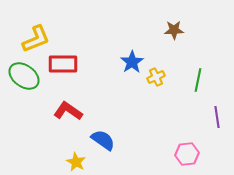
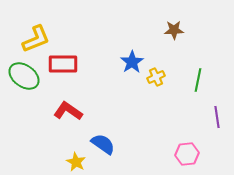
blue semicircle: moved 4 px down
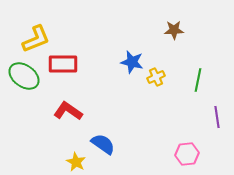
blue star: rotated 25 degrees counterclockwise
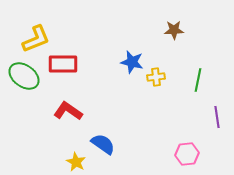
yellow cross: rotated 18 degrees clockwise
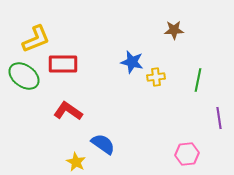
purple line: moved 2 px right, 1 px down
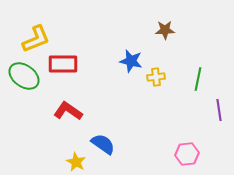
brown star: moved 9 px left
blue star: moved 1 px left, 1 px up
green line: moved 1 px up
purple line: moved 8 px up
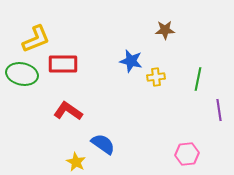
green ellipse: moved 2 px left, 2 px up; rotated 24 degrees counterclockwise
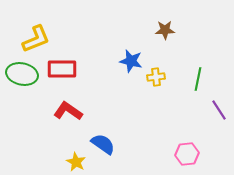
red rectangle: moved 1 px left, 5 px down
purple line: rotated 25 degrees counterclockwise
